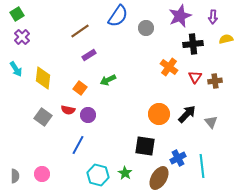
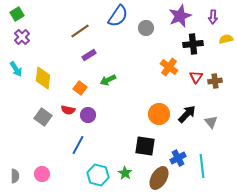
red triangle: moved 1 px right
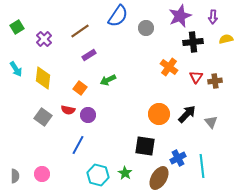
green square: moved 13 px down
purple cross: moved 22 px right, 2 px down
black cross: moved 2 px up
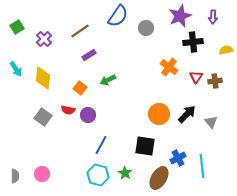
yellow semicircle: moved 11 px down
blue line: moved 23 px right
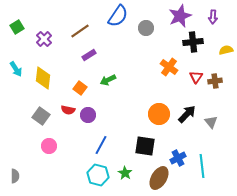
gray square: moved 2 px left, 1 px up
pink circle: moved 7 px right, 28 px up
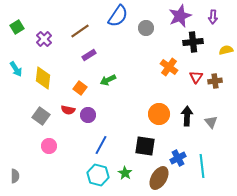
black arrow: moved 2 px down; rotated 42 degrees counterclockwise
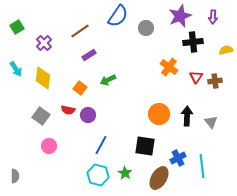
purple cross: moved 4 px down
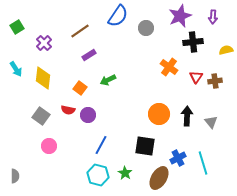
cyan line: moved 1 px right, 3 px up; rotated 10 degrees counterclockwise
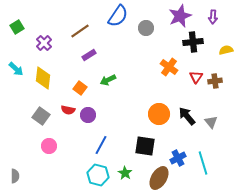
cyan arrow: rotated 14 degrees counterclockwise
black arrow: rotated 42 degrees counterclockwise
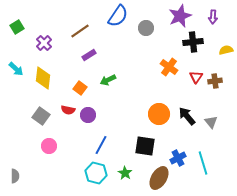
cyan hexagon: moved 2 px left, 2 px up
